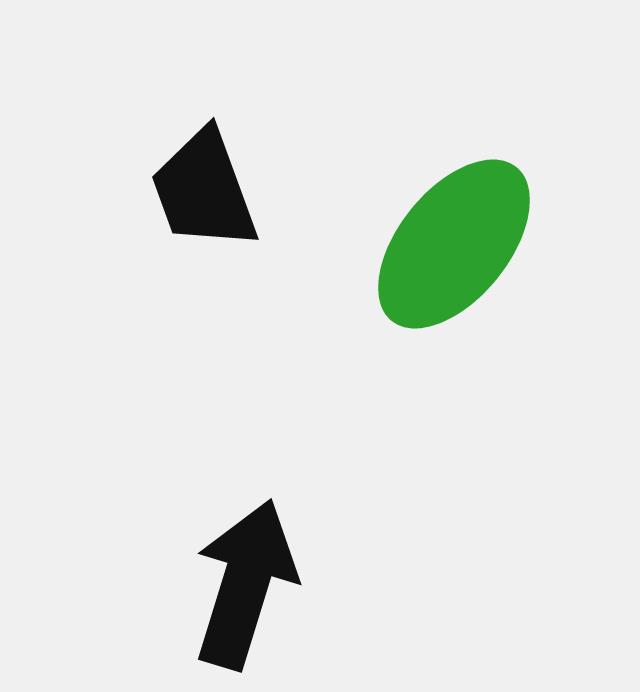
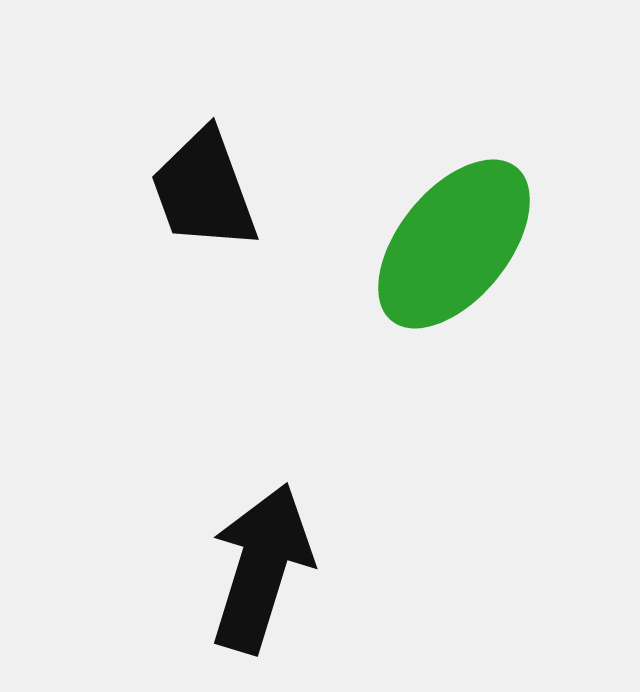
black arrow: moved 16 px right, 16 px up
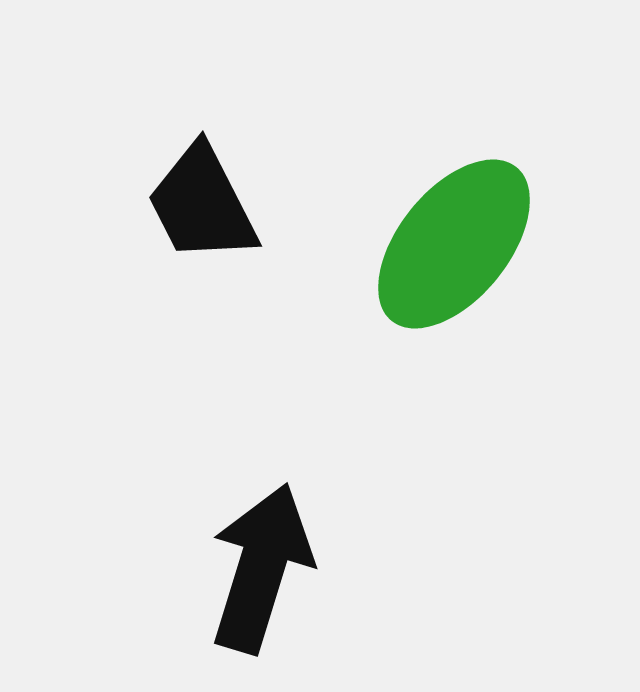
black trapezoid: moved 2 px left, 14 px down; rotated 7 degrees counterclockwise
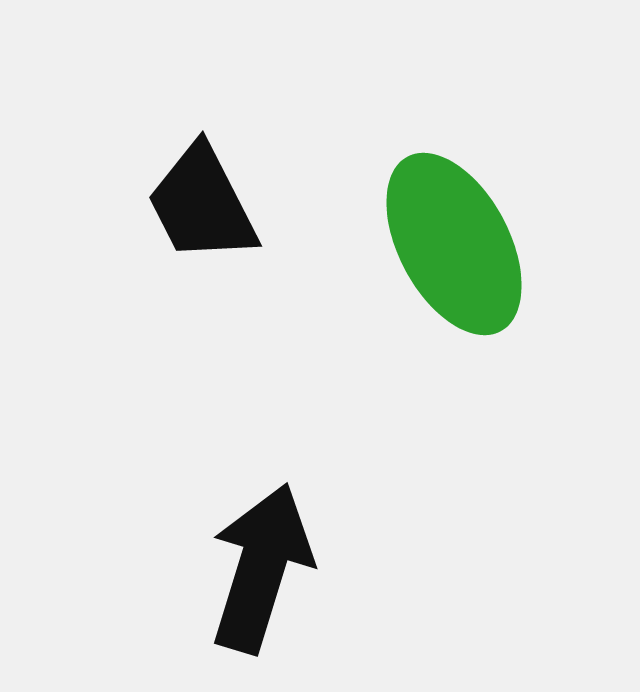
green ellipse: rotated 67 degrees counterclockwise
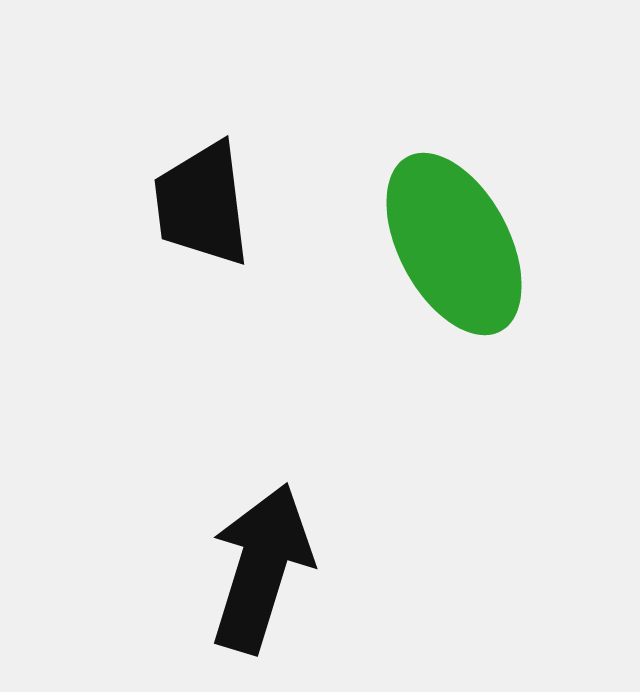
black trapezoid: rotated 20 degrees clockwise
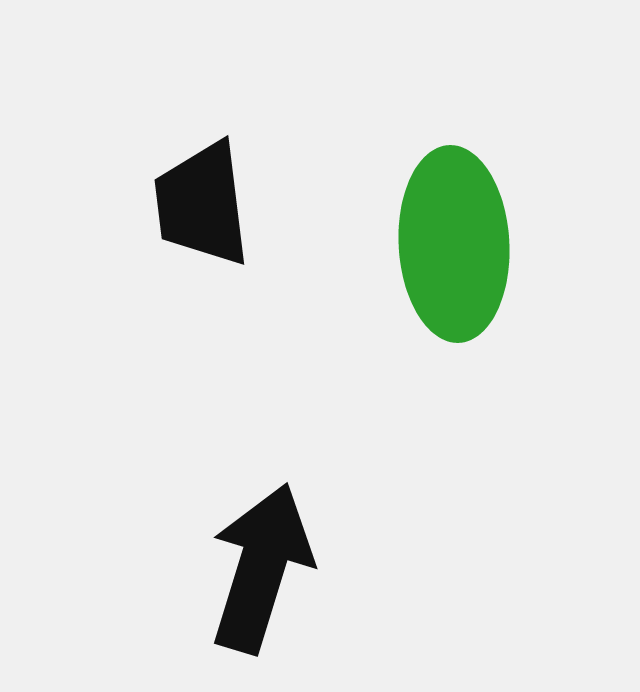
green ellipse: rotated 25 degrees clockwise
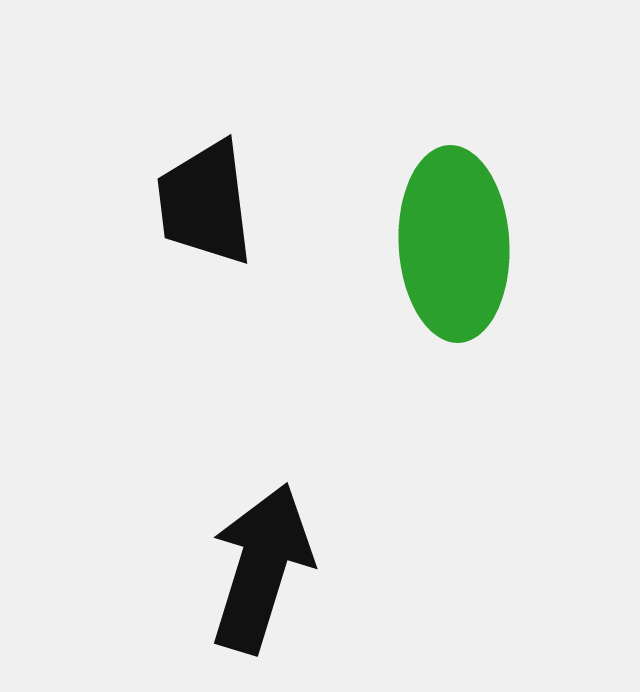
black trapezoid: moved 3 px right, 1 px up
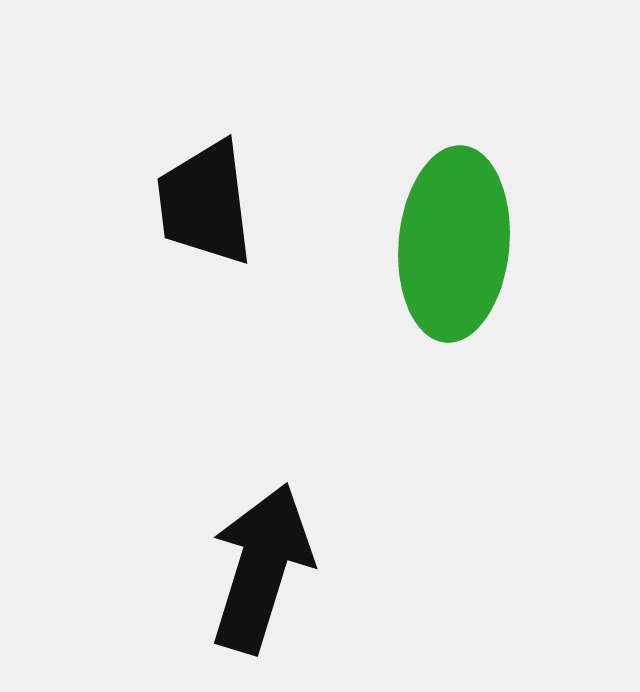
green ellipse: rotated 8 degrees clockwise
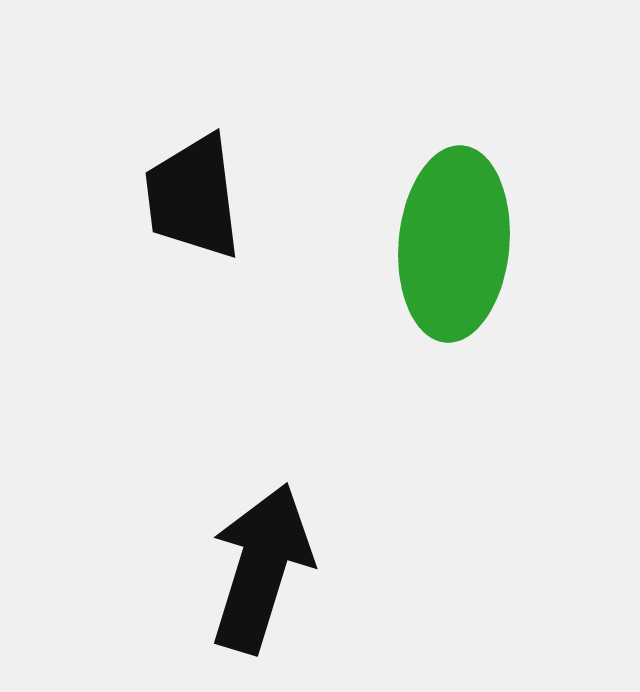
black trapezoid: moved 12 px left, 6 px up
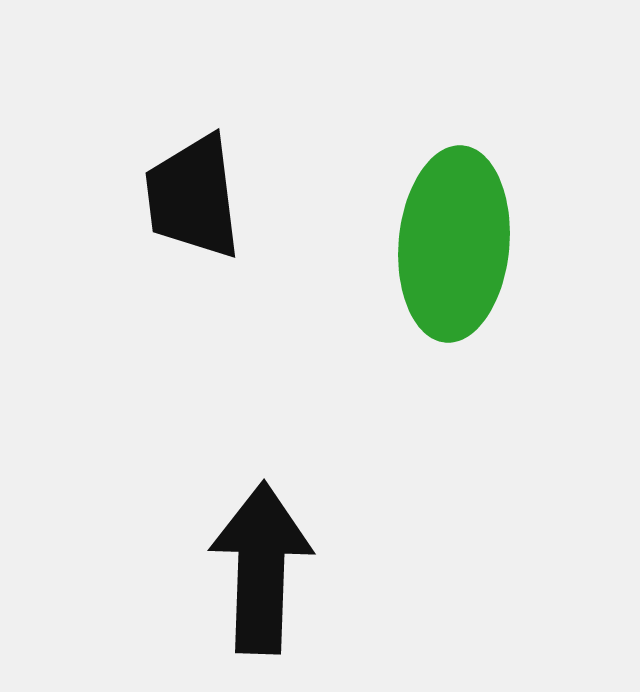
black arrow: rotated 15 degrees counterclockwise
